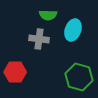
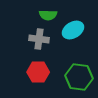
cyan ellipse: rotated 40 degrees clockwise
red hexagon: moved 23 px right
green hexagon: rotated 8 degrees counterclockwise
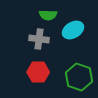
green hexagon: rotated 12 degrees clockwise
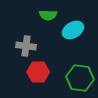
gray cross: moved 13 px left, 7 px down
green hexagon: moved 1 px right, 1 px down; rotated 12 degrees counterclockwise
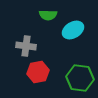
red hexagon: rotated 10 degrees counterclockwise
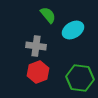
green semicircle: rotated 132 degrees counterclockwise
gray cross: moved 10 px right
red hexagon: rotated 10 degrees counterclockwise
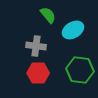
red hexagon: moved 1 px down; rotated 20 degrees clockwise
green hexagon: moved 8 px up
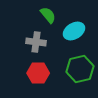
cyan ellipse: moved 1 px right, 1 px down
gray cross: moved 4 px up
green hexagon: moved 1 px up; rotated 20 degrees counterclockwise
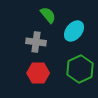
cyan ellipse: rotated 20 degrees counterclockwise
green hexagon: rotated 12 degrees counterclockwise
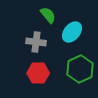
cyan ellipse: moved 2 px left, 1 px down
